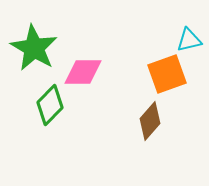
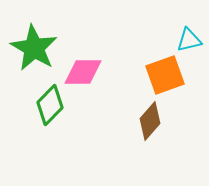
orange square: moved 2 px left, 1 px down
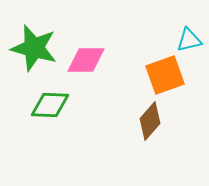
green star: rotated 15 degrees counterclockwise
pink diamond: moved 3 px right, 12 px up
green diamond: rotated 48 degrees clockwise
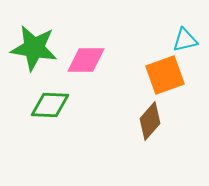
cyan triangle: moved 4 px left
green star: rotated 6 degrees counterclockwise
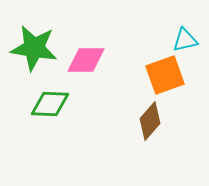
green diamond: moved 1 px up
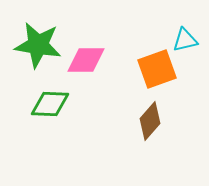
green star: moved 4 px right, 3 px up
orange square: moved 8 px left, 6 px up
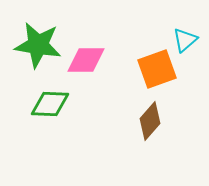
cyan triangle: rotated 28 degrees counterclockwise
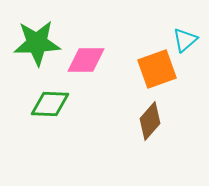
green star: moved 1 px left, 2 px up; rotated 12 degrees counterclockwise
